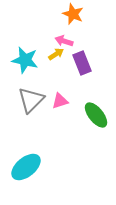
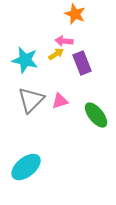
orange star: moved 2 px right
pink arrow: rotated 12 degrees counterclockwise
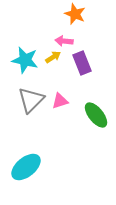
yellow arrow: moved 3 px left, 3 px down
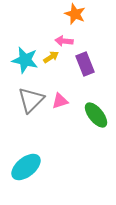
yellow arrow: moved 2 px left
purple rectangle: moved 3 px right, 1 px down
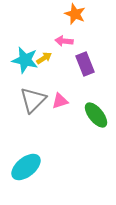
yellow arrow: moved 7 px left, 1 px down
gray triangle: moved 2 px right
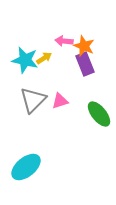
orange star: moved 9 px right, 32 px down
green ellipse: moved 3 px right, 1 px up
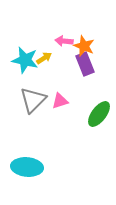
green ellipse: rotated 76 degrees clockwise
cyan ellipse: moved 1 px right; rotated 44 degrees clockwise
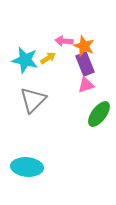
yellow arrow: moved 4 px right
pink triangle: moved 26 px right, 16 px up
